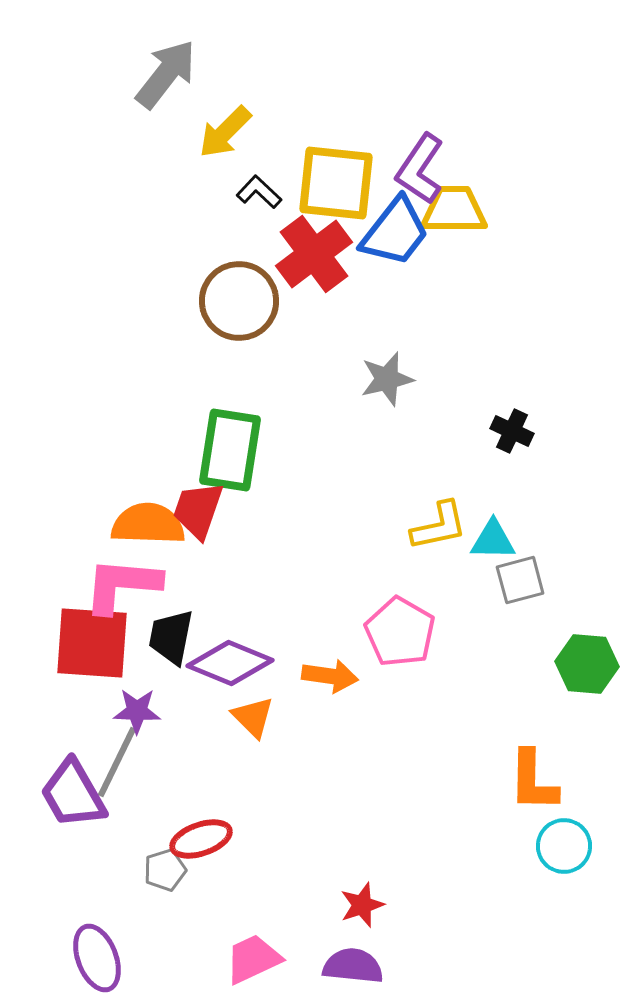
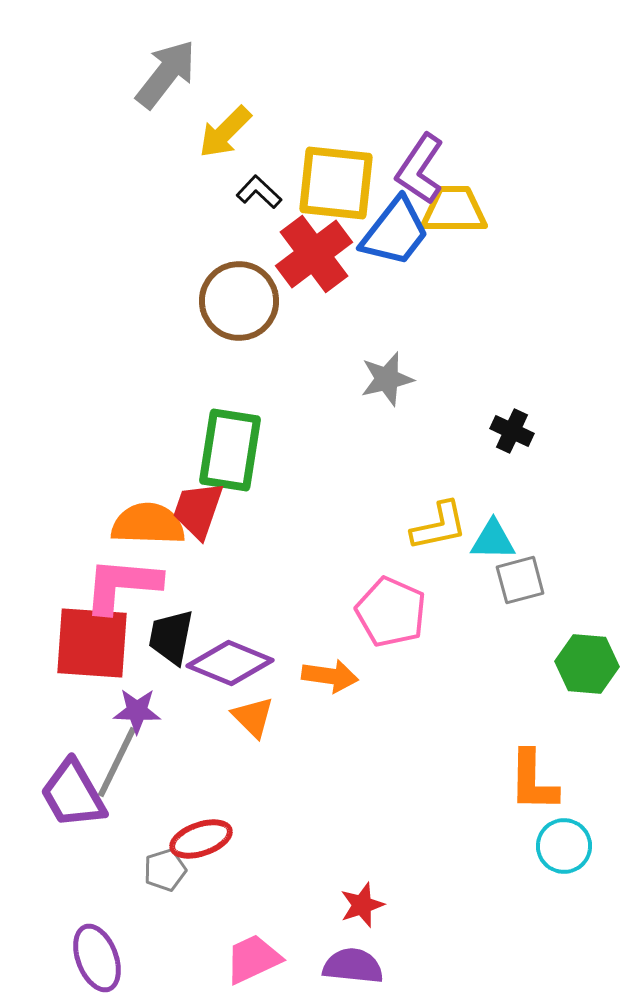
pink pentagon: moved 9 px left, 20 px up; rotated 6 degrees counterclockwise
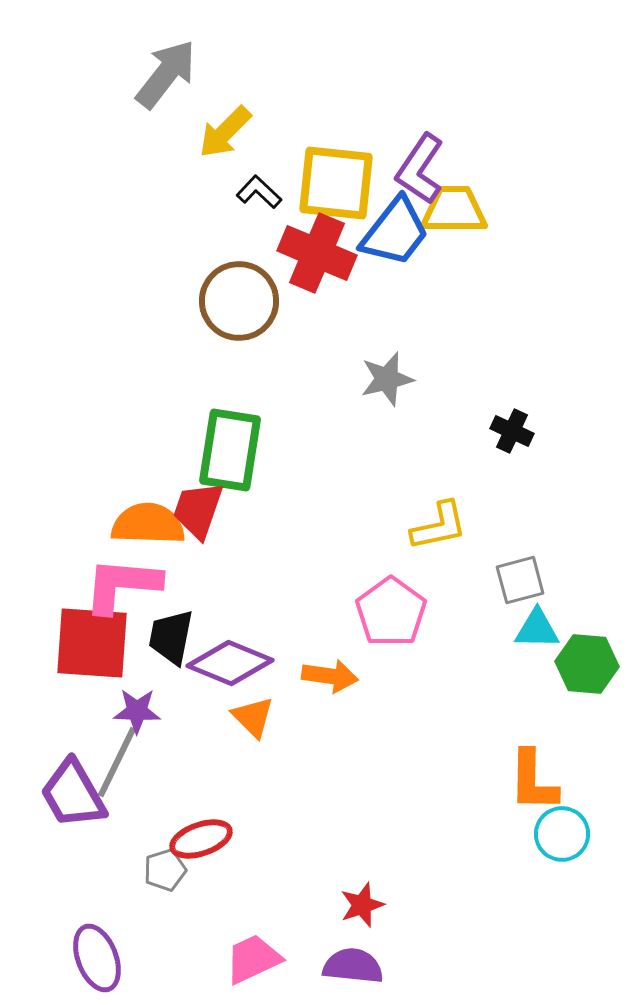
red cross: moved 3 px right, 1 px up; rotated 30 degrees counterclockwise
cyan triangle: moved 44 px right, 89 px down
pink pentagon: rotated 12 degrees clockwise
cyan circle: moved 2 px left, 12 px up
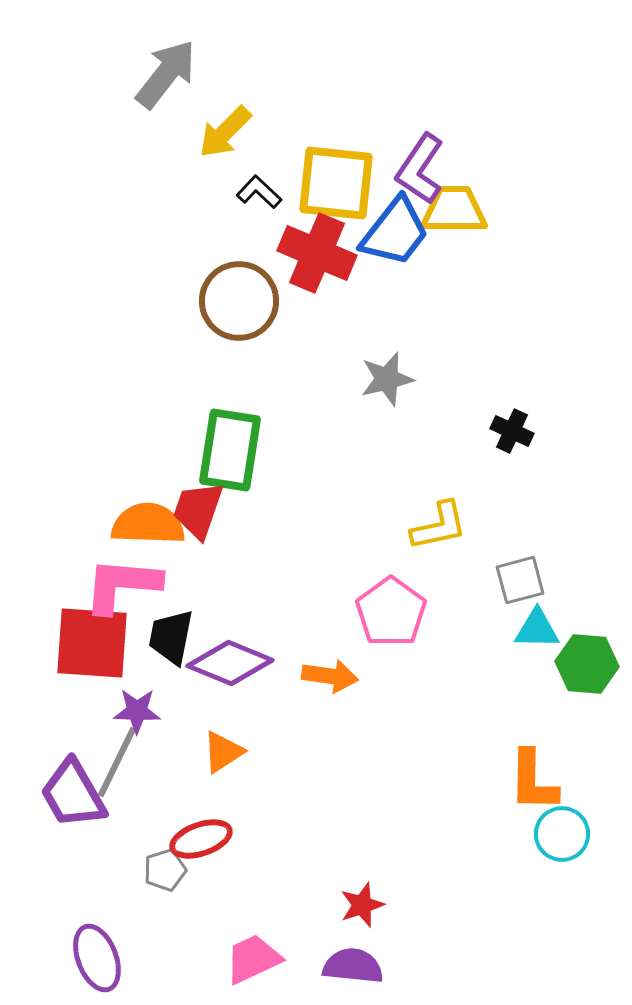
orange triangle: moved 30 px left, 35 px down; rotated 42 degrees clockwise
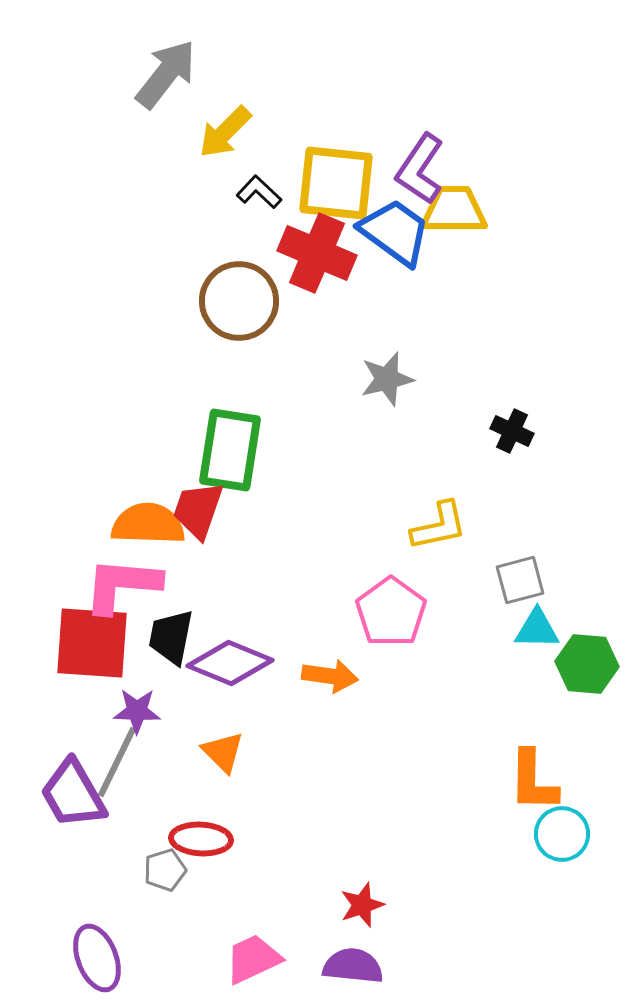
blue trapezoid: rotated 92 degrees counterclockwise
orange triangle: rotated 42 degrees counterclockwise
red ellipse: rotated 22 degrees clockwise
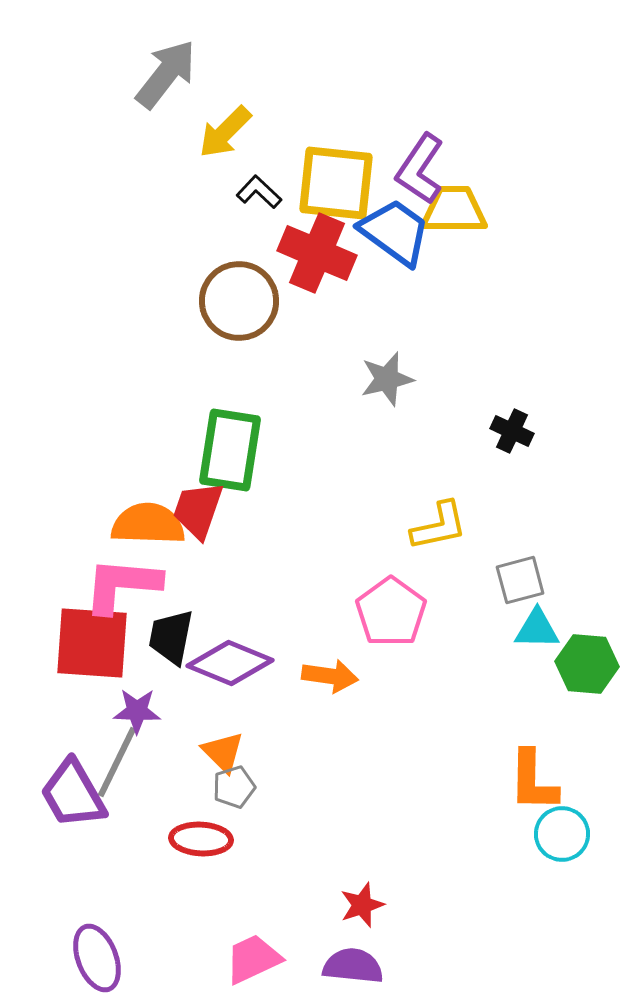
gray pentagon: moved 69 px right, 83 px up
